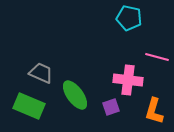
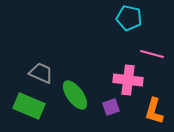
pink line: moved 5 px left, 3 px up
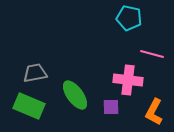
gray trapezoid: moved 6 px left; rotated 35 degrees counterclockwise
purple square: rotated 18 degrees clockwise
orange L-shape: moved 1 px down; rotated 12 degrees clockwise
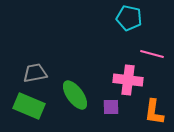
orange L-shape: rotated 20 degrees counterclockwise
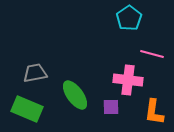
cyan pentagon: rotated 25 degrees clockwise
green rectangle: moved 2 px left, 3 px down
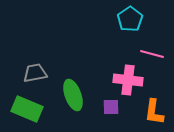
cyan pentagon: moved 1 px right, 1 px down
green ellipse: moved 2 px left; rotated 16 degrees clockwise
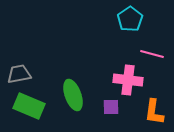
gray trapezoid: moved 16 px left, 1 px down
green rectangle: moved 2 px right, 3 px up
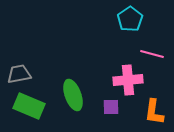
pink cross: rotated 12 degrees counterclockwise
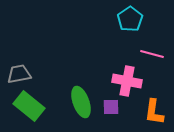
pink cross: moved 1 px left, 1 px down; rotated 16 degrees clockwise
green ellipse: moved 8 px right, 7 px down
green rectangle: rotated 16 degrees clockwise
